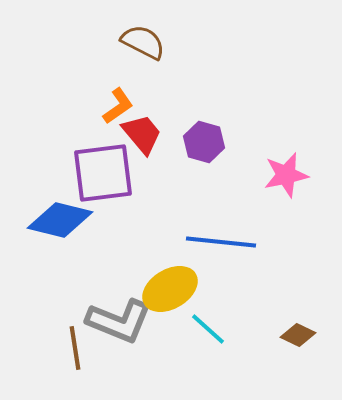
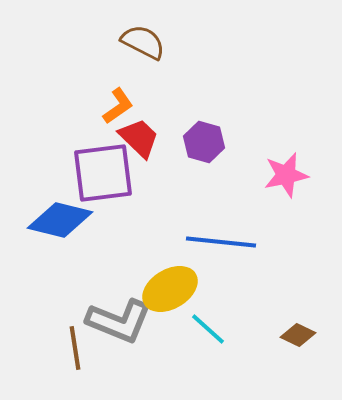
red trapezoid: moved 3 px left, 4 px down; rotated 6 degrees counterclockwise
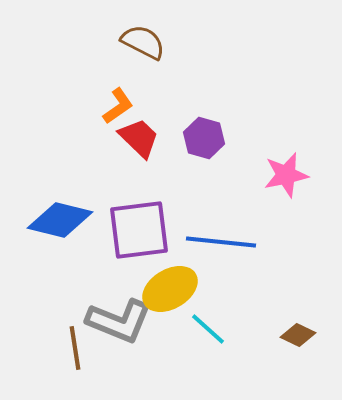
purple hexagon: moved 4 px up
purple square: moved 36 px right, 57 px down
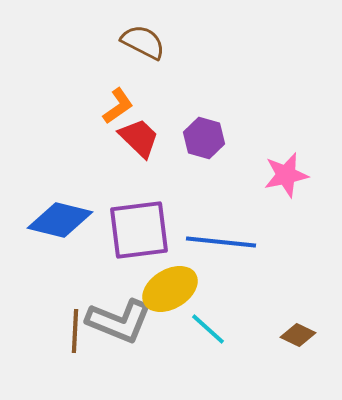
brown line: moved 17 px up; rotated 12 degrees clockwise
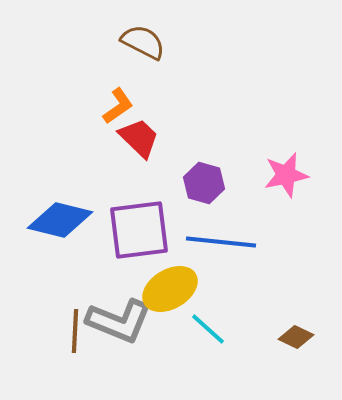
purple hexagon: moved 45 px down
brown diamond: moved 2 px left, 2 px down
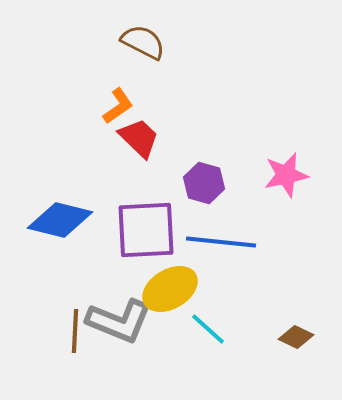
purple square: moved 7 px right; rotated 4 degrees clockwise
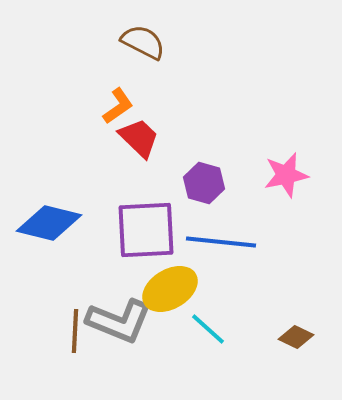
blue diamond: moved 11 px left, 3 px down
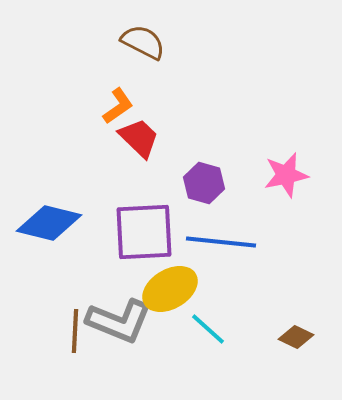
purple square: moved 2 px left, 2 px down
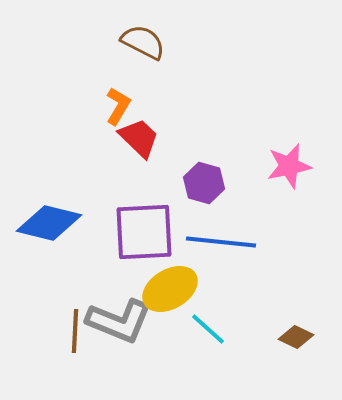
orange L-shape: rotated 24 degrees counterclockwise
pink star: moved 3 px right, 9 px up
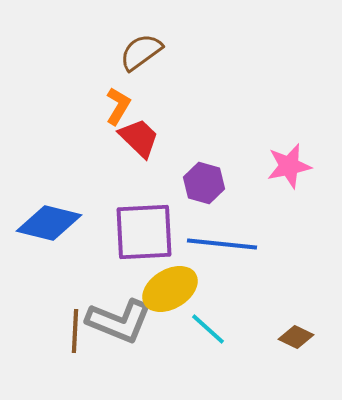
brown semicircle: moved 2 px left, 10 px down; rotated 63 degrees counterclockwise
blue line: moved 1 px right, 2 px down
